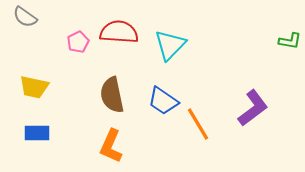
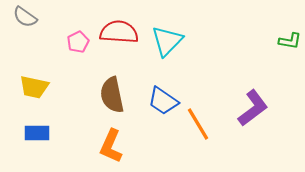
cyan triangle: moved 3 px left, 4 px up
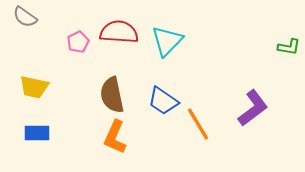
green L-shape: moved 1 px left, 6 px down
orange L-shape: moved 4 px right, 9 px up
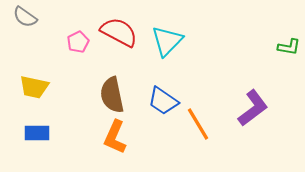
red semicircle: rotated 24 degrees clockwise
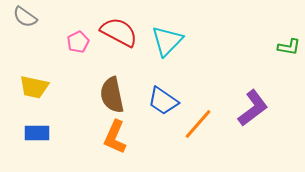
orange line: rotated 72 degrees clockwise
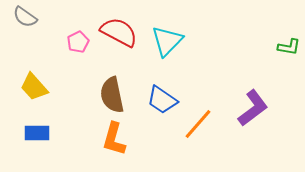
yellow trapezoid: rotated 36 degrees clockwise
blue trapezoid: moved 1 px left, 1 px up
orange L-shape: moved 1 px left, 2 px down; rotated 8 degrees counterclockwise
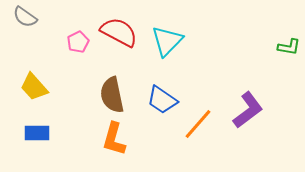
purple L-shape: moved 5 px left, 2 px down
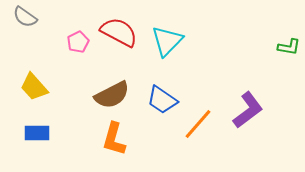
brown semicircle: rotated 105 degrees counterclockwise
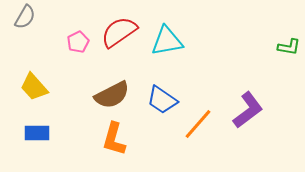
gray semicircle: rotated 95 degrees counterclockwise
red semicircle: rotated 63 degrees counterclockwise
cyan triangle: rotated 36 degrees clockwise
